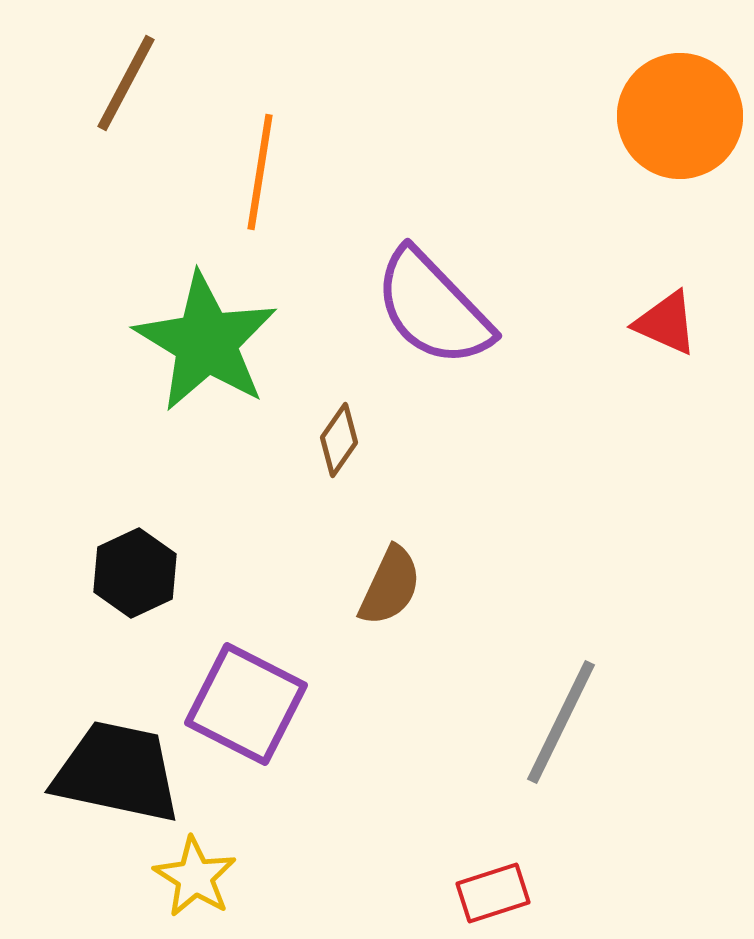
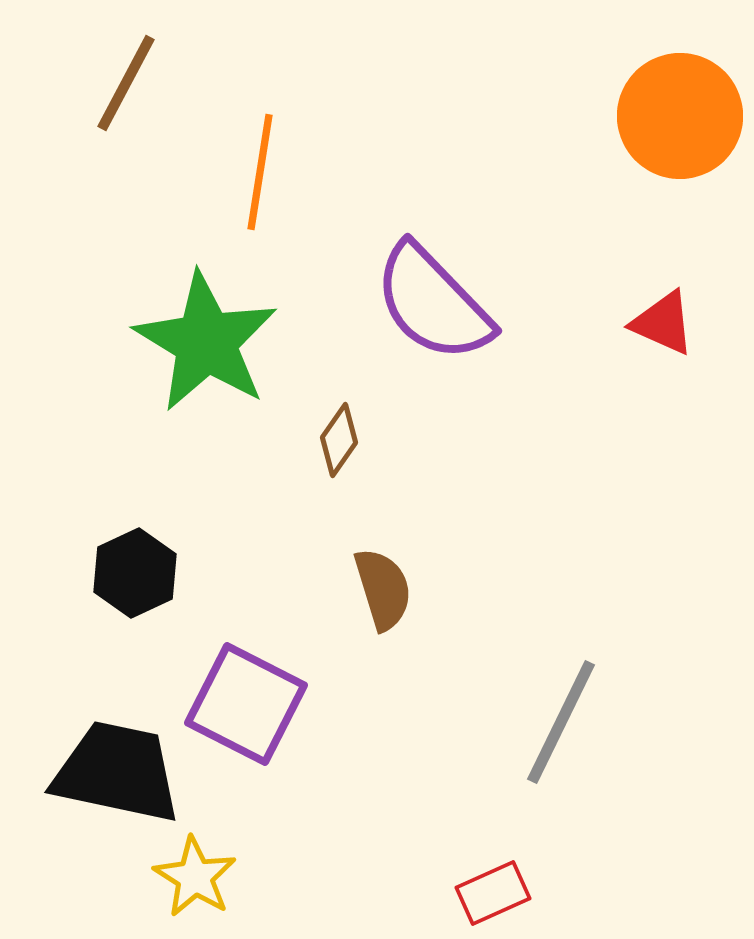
purple semicircle: moved 5 px up
red triangle: moved 3 px left
brown semicircle: moved 7 px left, 3 px down; rotated 42 degrees counterclockwise
red rectangle: rotated 6 degrees counterclockwise
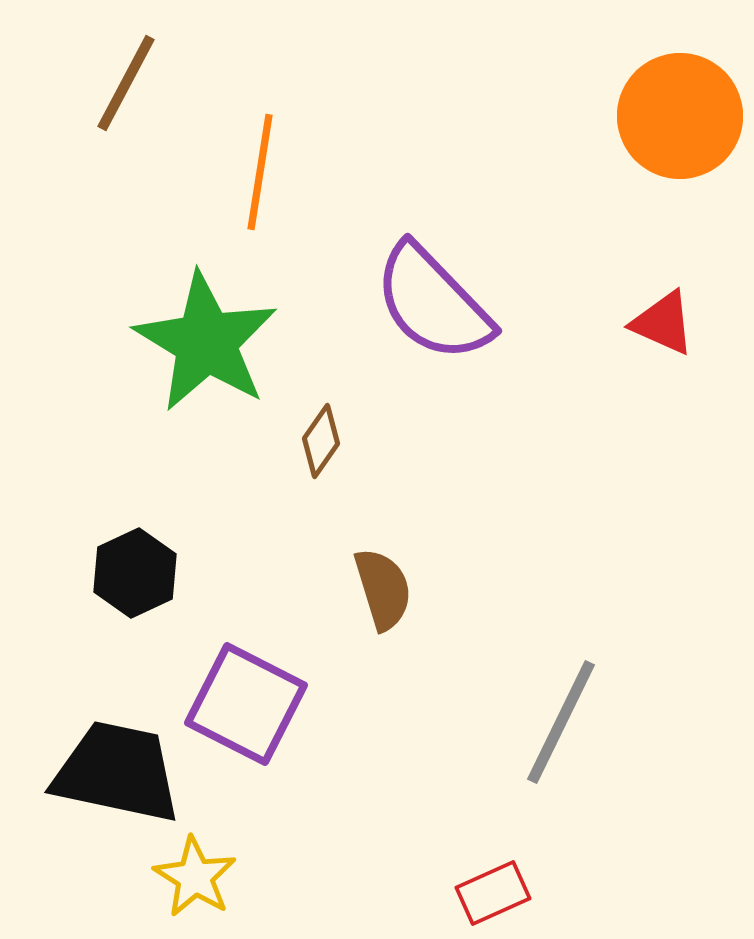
brown diamond: moved 18 px left, 1 px down
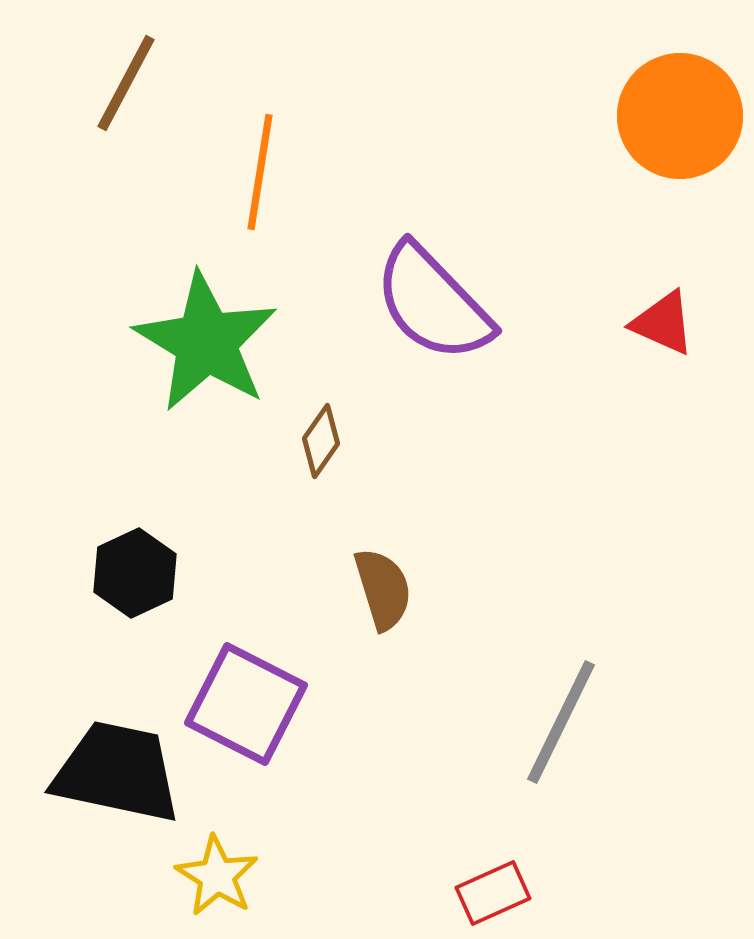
yellow star: moved 22 px right, 1 px up
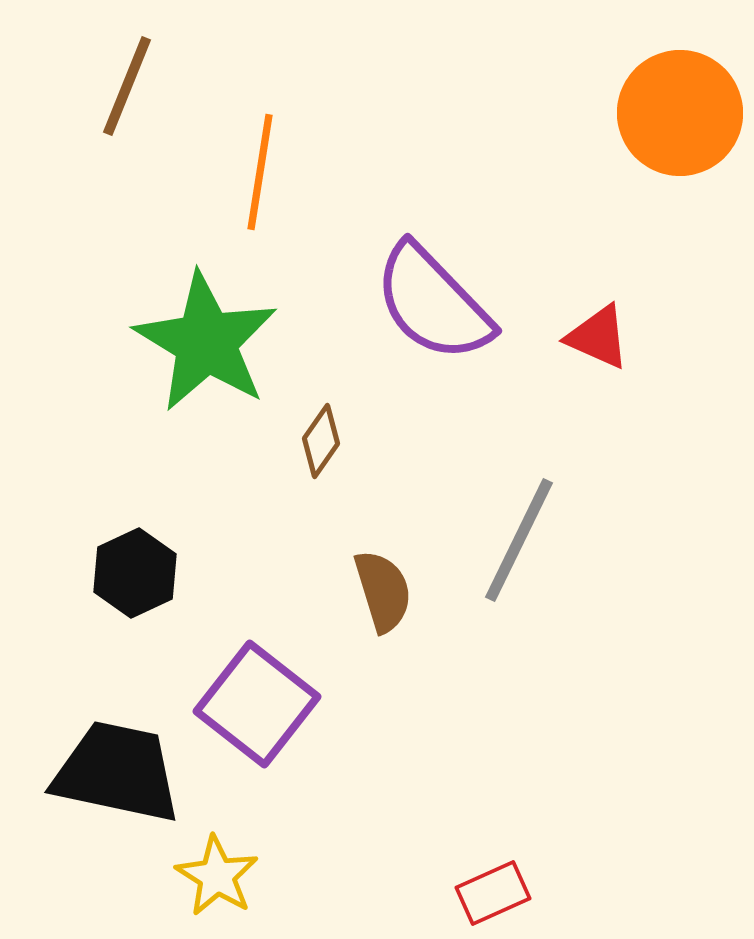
brown line: moved 1 px right, 3 px down; rotated 6 degrees counterclockwise
orange circle: moved 3 px up
red triangle: moved 65 px left, 14 px down
brown semicircle: moved 2 px down
purple square: moved 11 px right; rotated 11 degrees clockwise
gray line: moved 42 px left, 182 px up
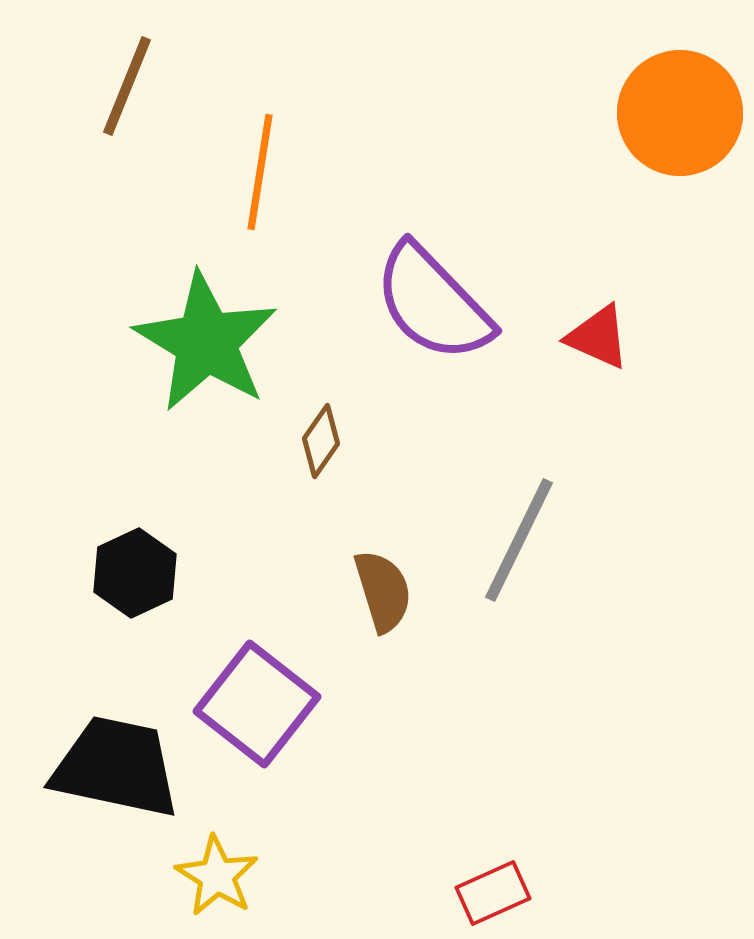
black trapezoid: moved 1 px left, 5 px up
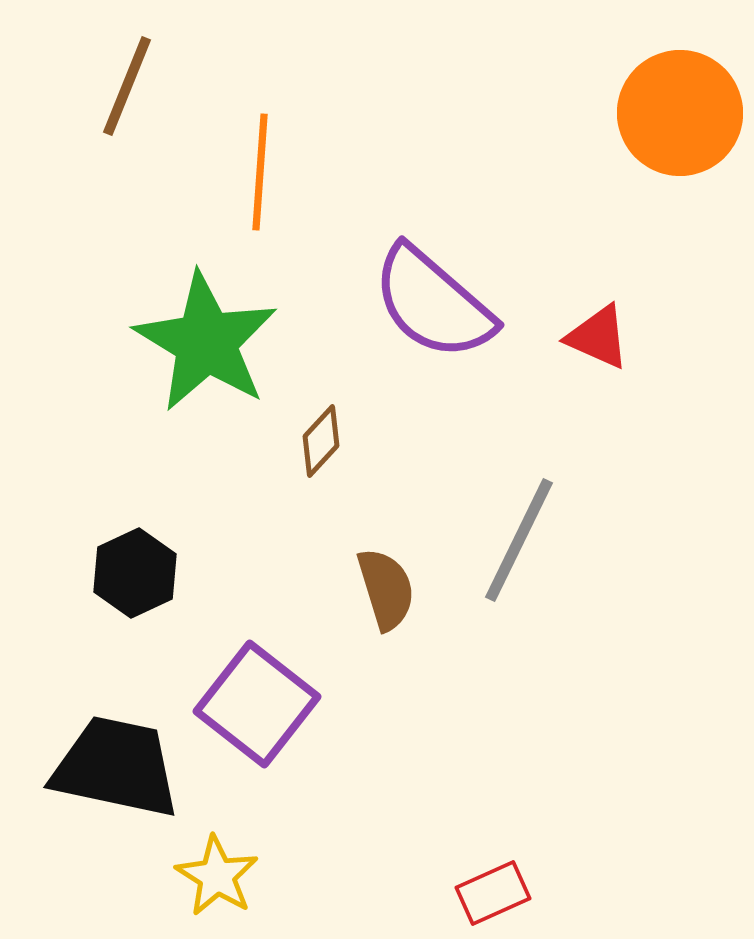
orange line: rotated 5 degrees counterclockwise
purple semicircle: rotated 5 degrees counterclockwise
brown diamond: rotated 8 degrees clockwise
brown semicircle: moved 3 px right, 2 px up
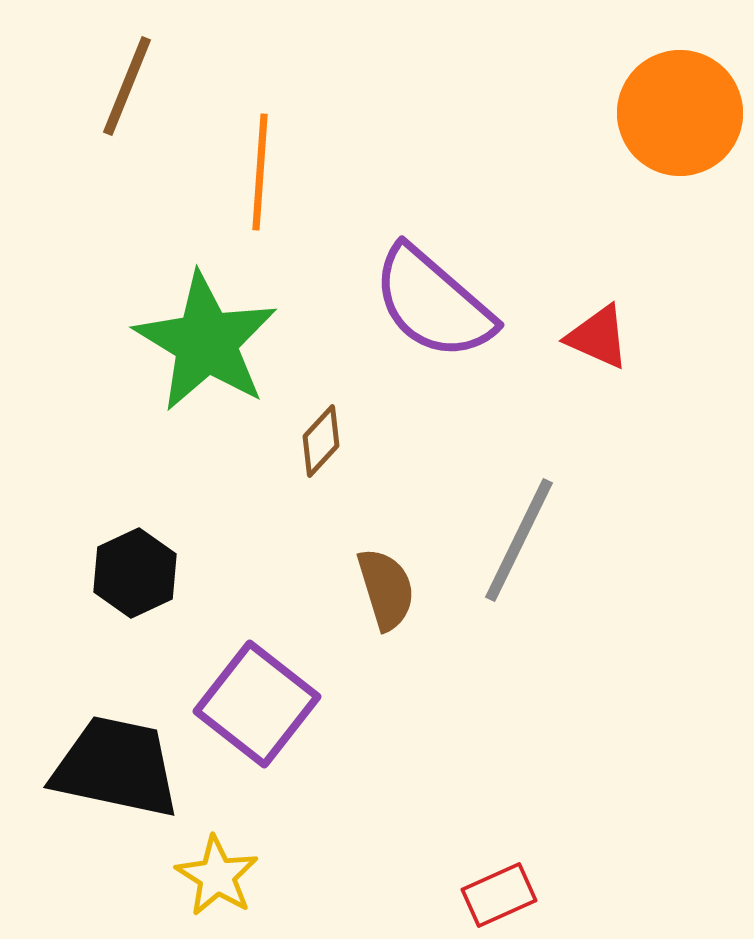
red rectangle: moved 6 px right, 2 px down
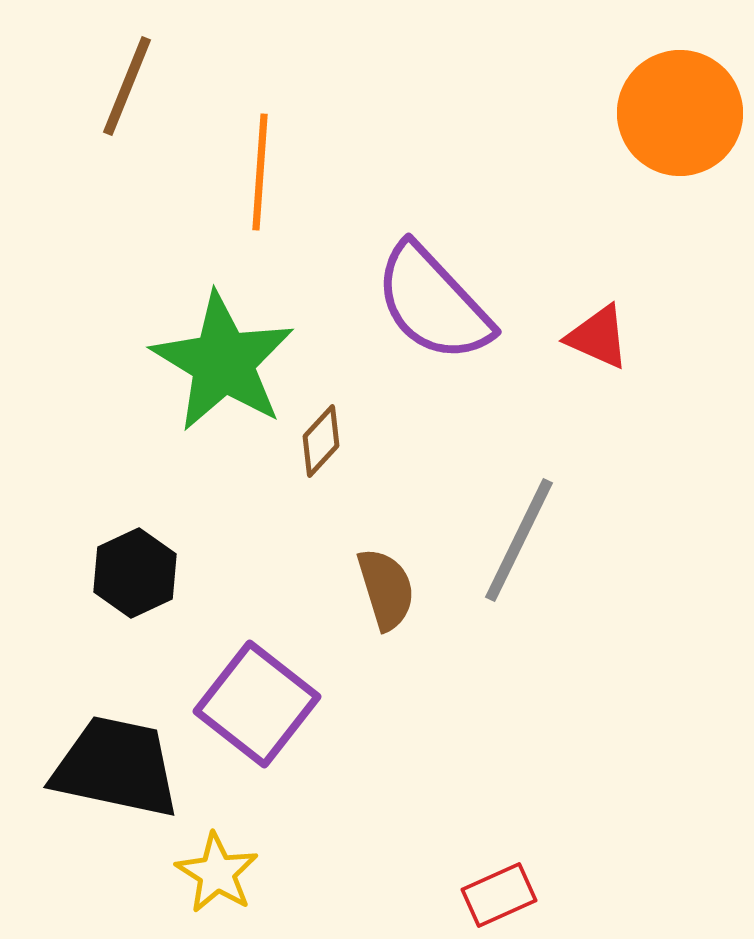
purple semicircle: rotated 6 degrees clockwise
green star: moved 17 px right, 20 px down
yellow star: moved 3 px up
